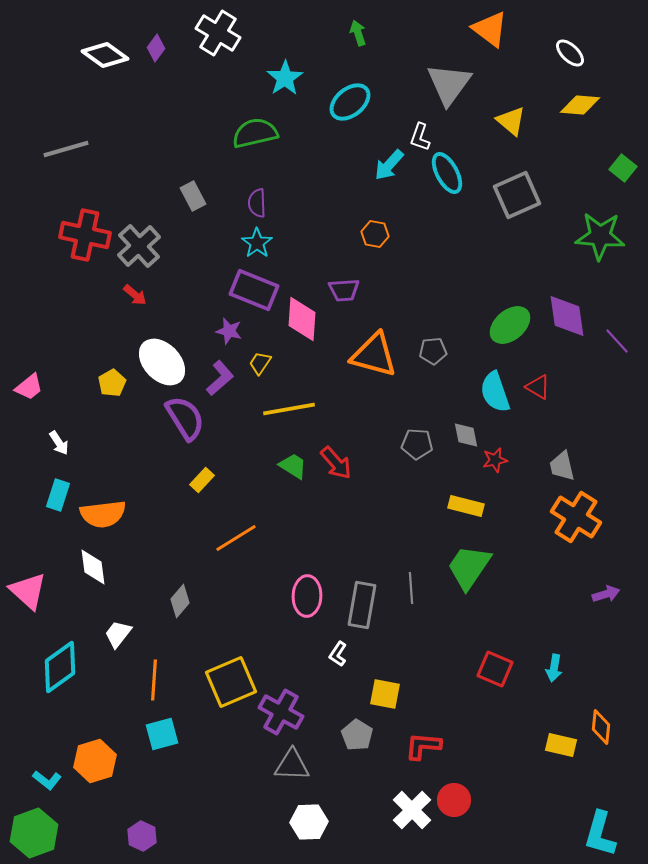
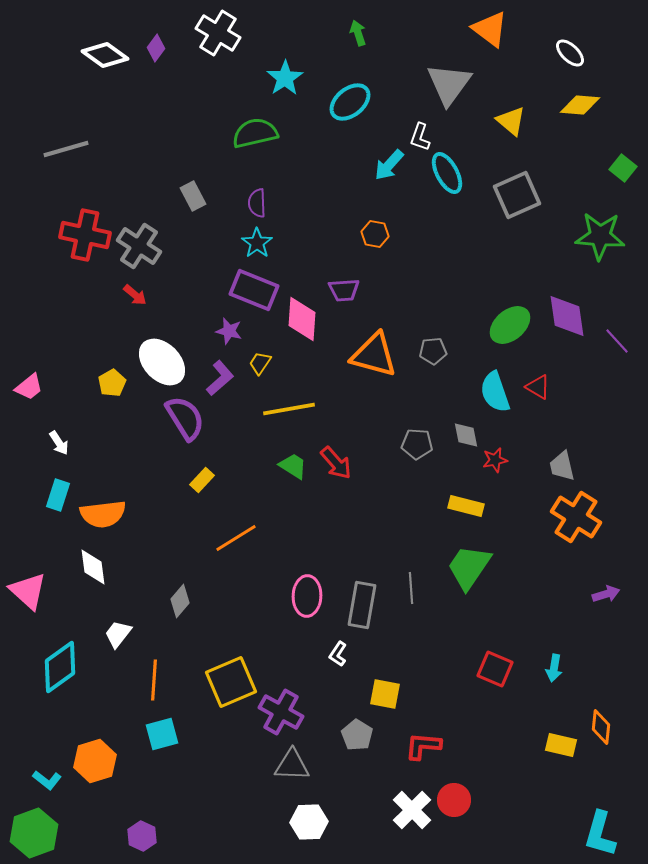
gray cross at (139, 246): rotated 15 degrees counterclockwise
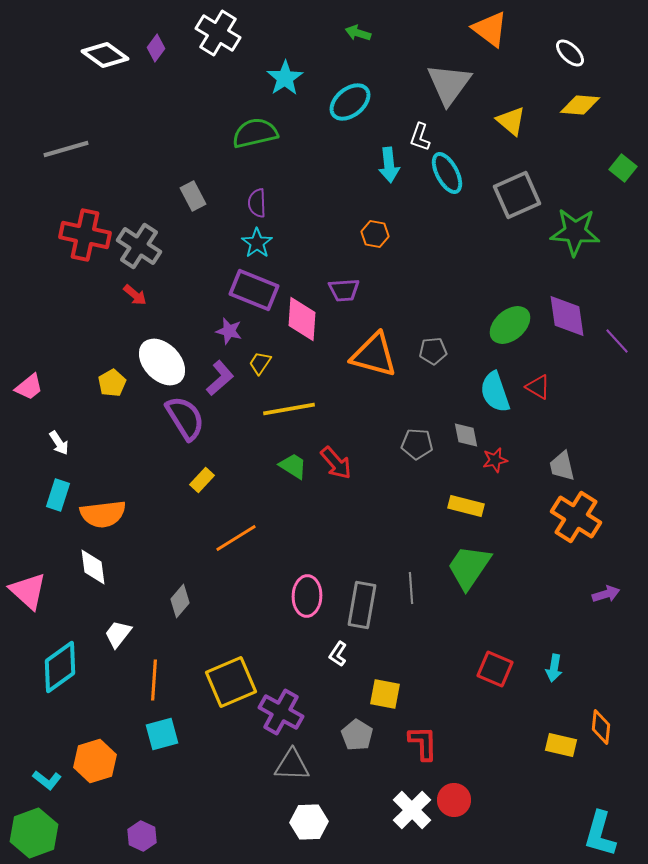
green arrow at (358, 33): rotated 55 degrees counterclockwise
cyan arrow at (389, 165): rotated 48 degrees counterclockwise
green star at (600, 236): moved 25 px left, 4 px up
red L-shape at (423, 746): moved 3 px up; rotated 84 degrees clockwise
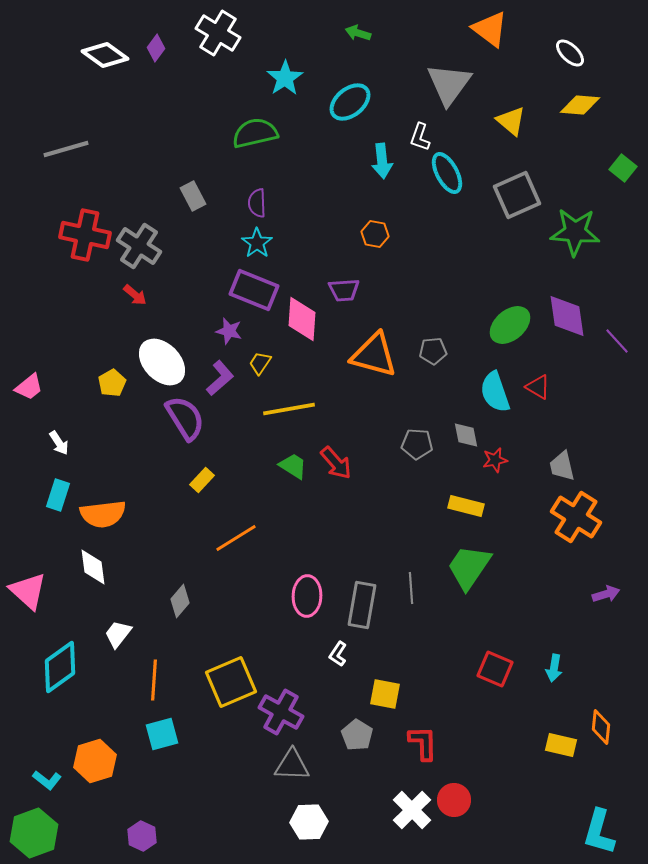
cyan arrow at (389, 165): moved 7 px left, 4 px up
cyan L-shape at (600, 834): moved 1 px left, 2 px up
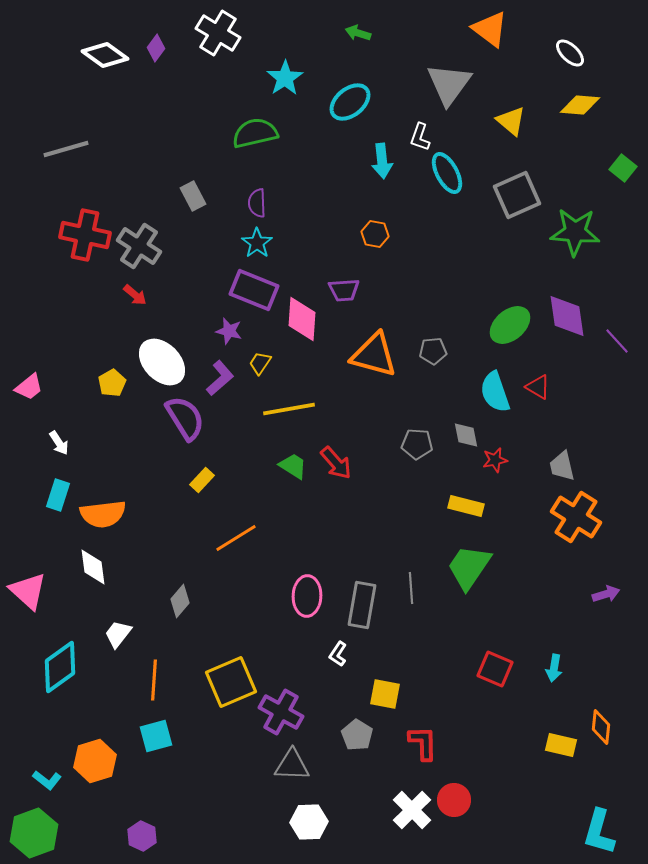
cyan square at (162, 734): moved 6 px left, 2 px down
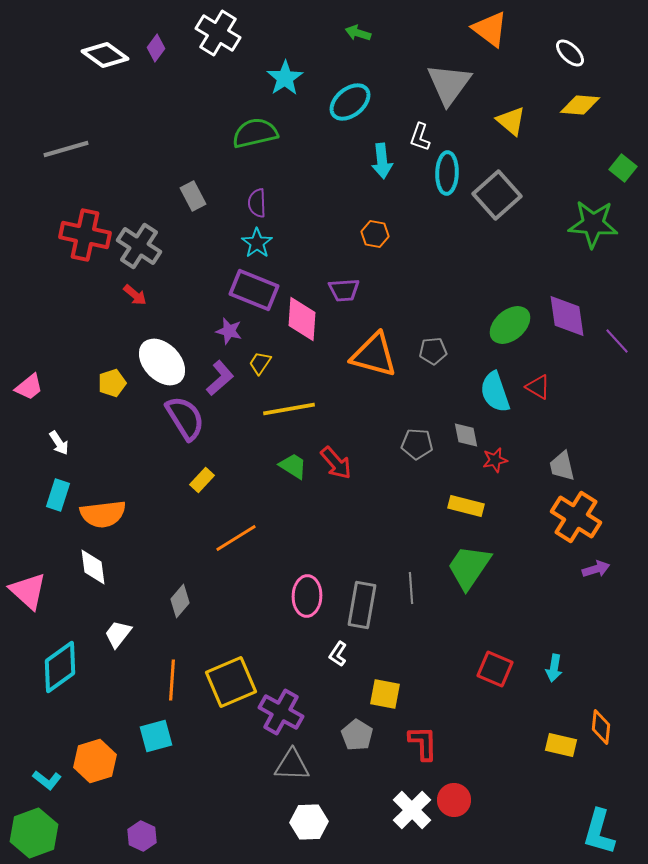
cyan ellipse at (447, 173): rotated 30 degrees clockwise
gray square at (517, 195): moved 20 px left; rotated 18 degrees counterclockwise
green star at (575, 232): moved 18 px right, 8 px up
yellow pentagon at (112, 383): rotated 12 degrees clockwise
purple arrow at (606, 594): moved 10 px left, 25 px up
orange line at (154, 680): moved 18 px right
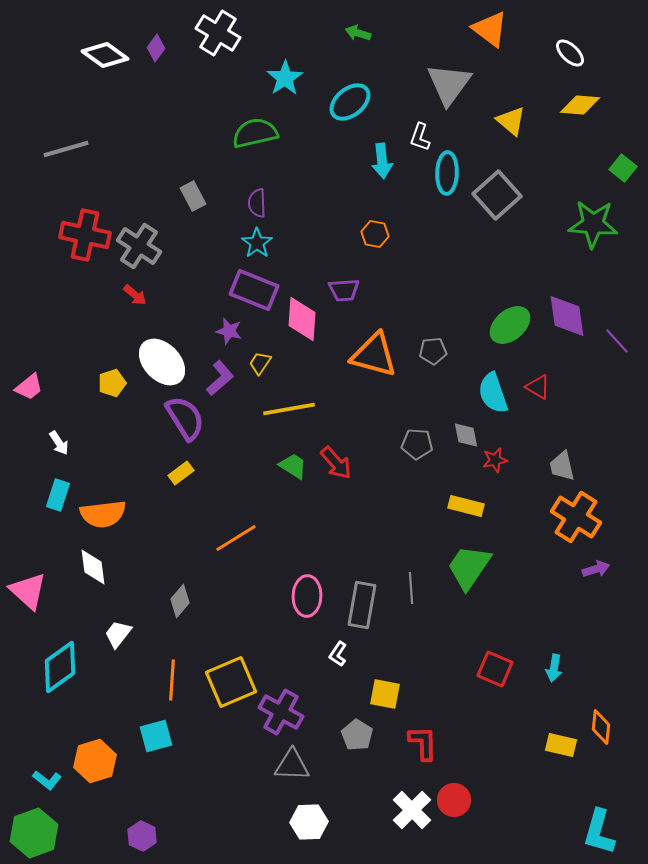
cyan semicircle at (495, 392): moved 2 px left, 1 px down
yellow rectangle at (202, 480): moved 21 px left, 7 px up; rotated 10 degrees clockwise
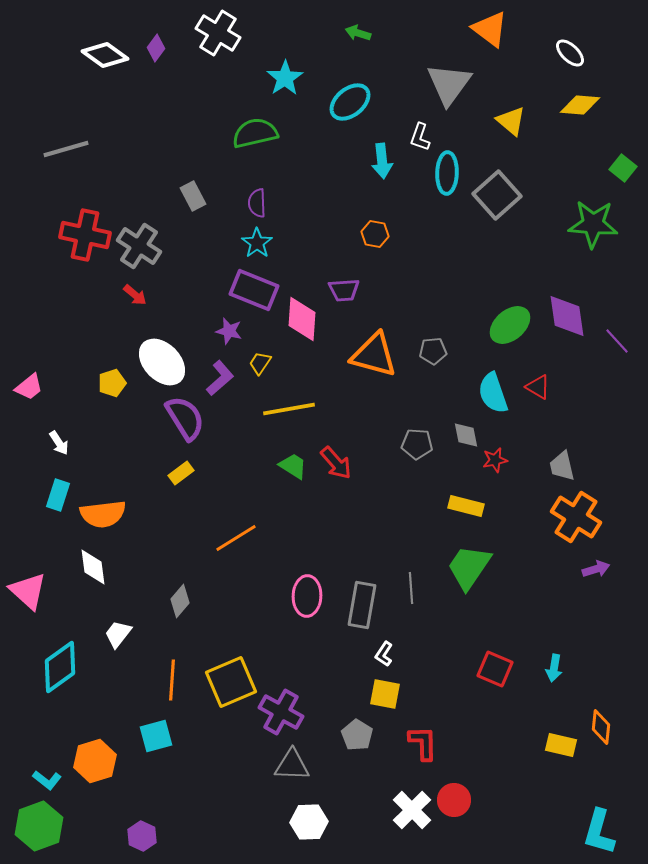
white L-shape at (338, 654): moved 46 px right
green hexagon at (34, 833): moved 5 px right, 7 px up
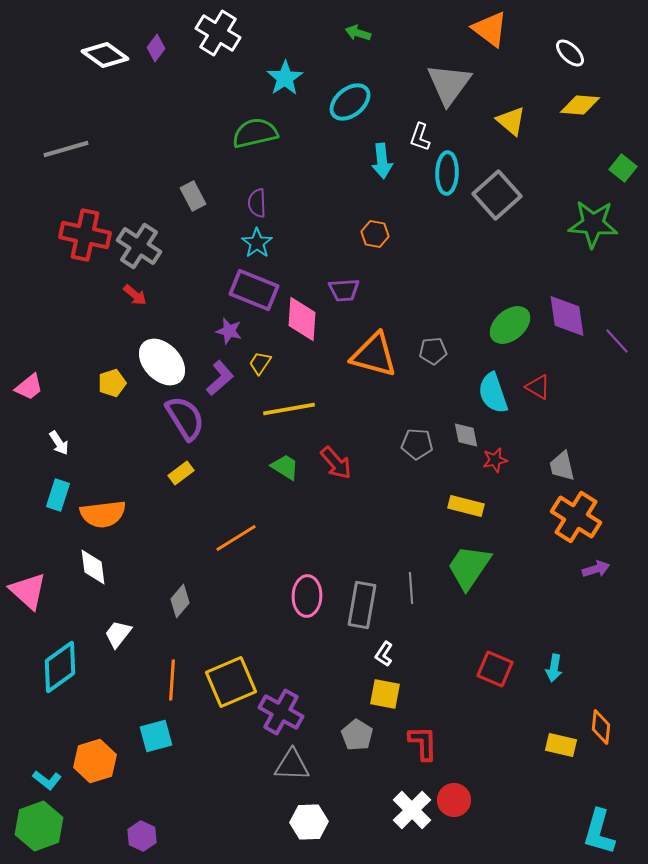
green trapezoid at (293, 466): moved 8 px left, 1 px down
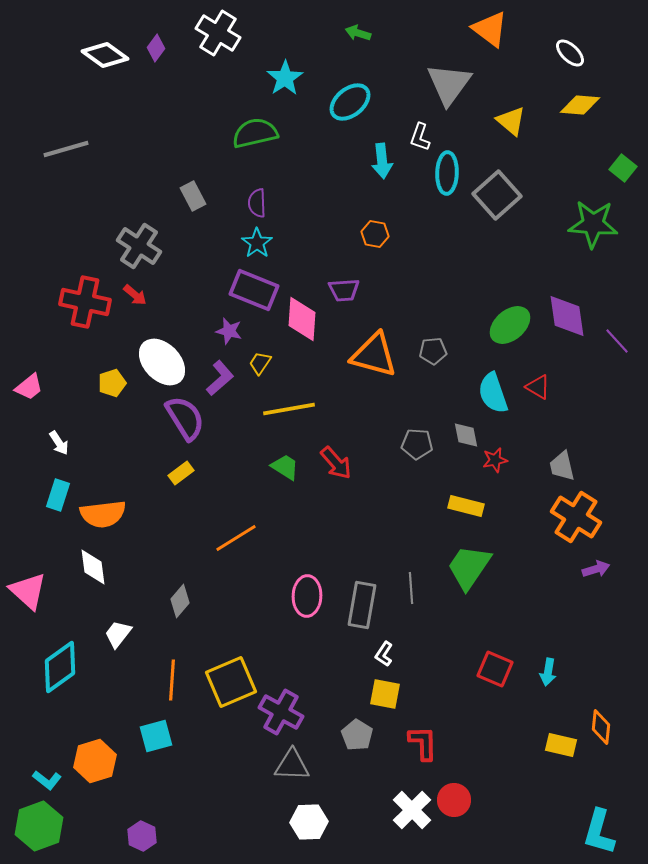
red cross at (85, 235): moved 67 px down
cyan arrow at (554, 668): moved 6 px left, 4 px down
